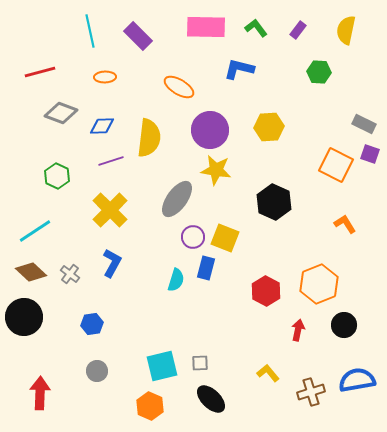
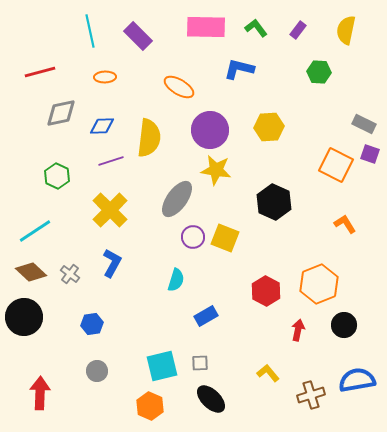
gray diamond at (61, 113): rotated 32 degrees counterclockwise
blue rectangle at (206, 268): moved 48 px down; rotated 45 degrees clockwise
brown cross at (311, 392): moved 3 px down
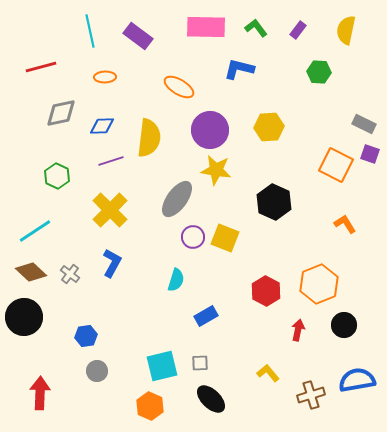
purple rectangle at (138, 36): rotated 8 degrees counterclockwise
red line at (40, 72): moved 1 px right, 5 px up
blue hexagon at (92, 324): moved 6 px left, 12 px down
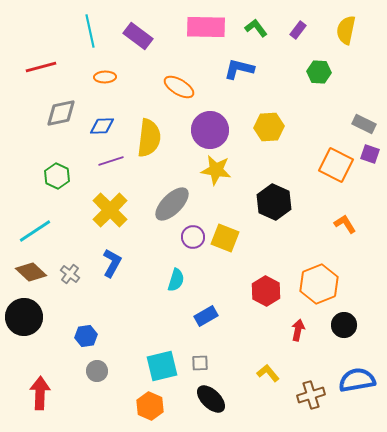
gray ellipse at (177, 199): moved 5 px left, 5 px down; rotated 9 degrees clockwise
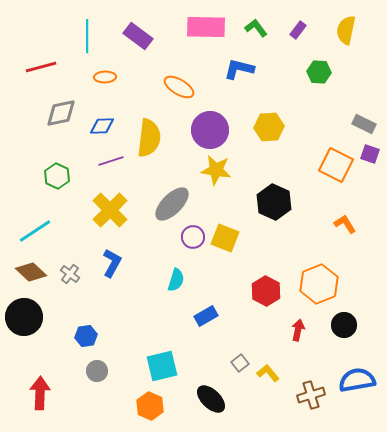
cyan line at (90, 31): moved 3 px left, 5 px down; rotated 12 degrees clockwise
gray square at (200, 363): moved 40 px right; rotated 36 degrees counterclockwise
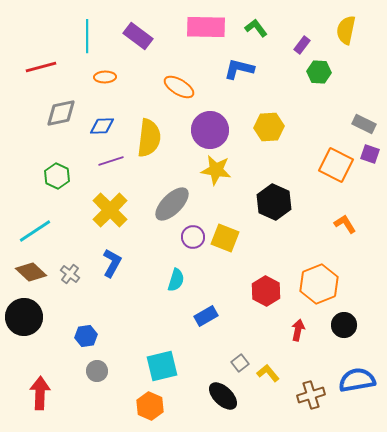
purple rectangle at (298, 30): moved 4 px right, 15 px down
black ellipse at (211, 399): moved 12 px right, 3 px up
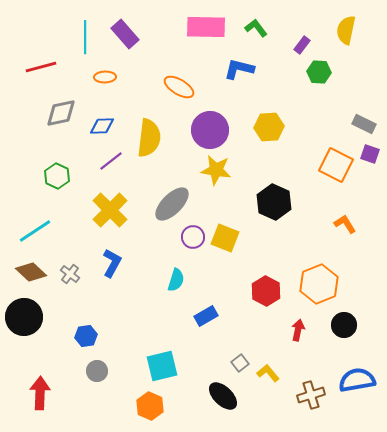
cyan line at (87, 36): moved 2 px left, 1 px down
purple rectangle at (138, 36): moved 13 px left, 2 px up; rotated 12 degrees clockwise
purple line at (111, 161): rotated 20 degrees counterclockwise
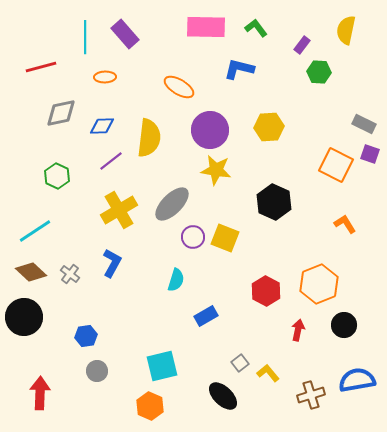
yellow cross at (110, 210): moved 9 px right; rotated 15 degrees clockwise
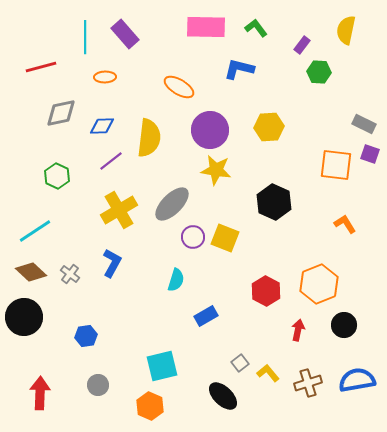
orange square at (336, 165): rotated 20 degrees counterclockwise
gray circle at (97, 371): moved 1 px right, 14 px down
brown cross at (311, 395): moved 3 px left, 12 px up
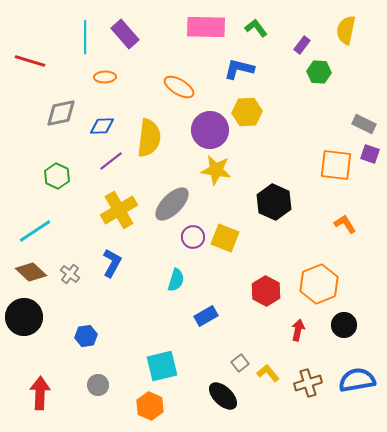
red line at (41, 67): moved 11 px left, 6 px up; rotated 32 degrees clockwise
yellow hexagon at (269, 127): moved 22 px left, 15 px up
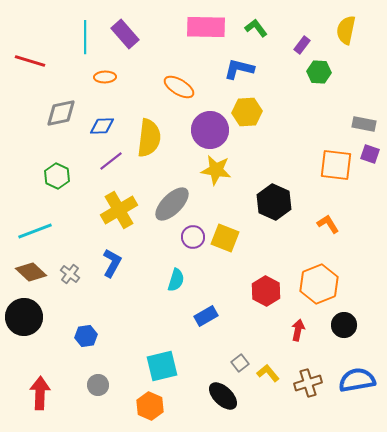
gray rectangle at (364, 124): rotated 15 degrees counterclockwise
orange L-shape at (345, 224): moved 17 px left
cyan line at (35, 231): rotated 12 degrees clockwise
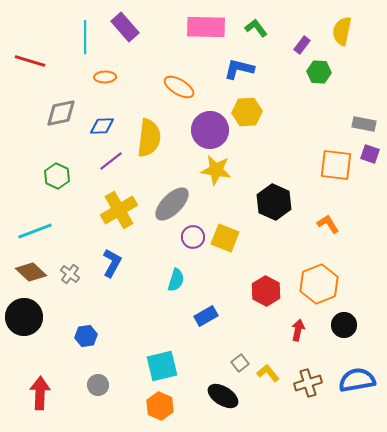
yellow semicircle at (346, 30): moved 4 px left, 1 px down
purple rectangle at (125, 34): moved 7 px up
black ellipse at (223, 396): rotated 12 degrees counterclockwise
orange hexagon at (150, 406): moved 10 px right
